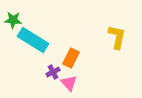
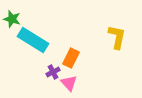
green star: moved 1 px left, 1 px up; rotated 12 degrees clockwise
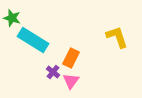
green star: moved 1 px up
yellow L-shape: rotated 30 degrees counterclockwise
purple cross: rotated 24 degrees counterclockwise
pink triangle: moved 2 px right, 2 px up; rotated 18 degrees clockwise
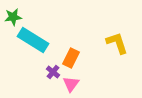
green star: moved 1 px right, 1 px up; rotated 24 degrees counterclockwise
yellow L-shape: moved 6 px down
pink triangle: moved 3 px down
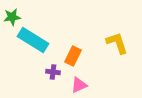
green star: moved 1 px left
orange rectangle: moved 2 px right, 2 px up
purple cross: rotated 32 degrees counterclockwise
pink triangle: moved 8 px right, 1 px down; rotated 30 degrees clockwise
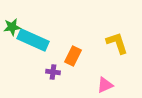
green star: moved 10 px down
cyan rectangle: rotated 8 degrees counterclockwise
pink triangle: moved 26 px right
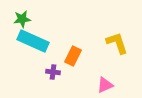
green star: moved 10 px right, 8 px up
cyan rectangle: moved 1 px down
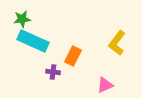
yellow L-shape: rotated 125 degrees counterclockwise
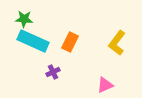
green star: moved 2 px right; rotated 12 degrees clockwise
orange rectangle: moved 3 px left, 14 px up
purple cross: rotated 32 degrees counterclockwise
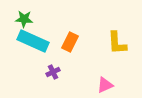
yellow L-shape: rotated 40 degrees counterclockwise
